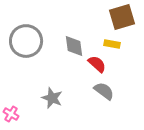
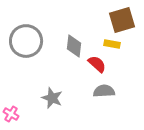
brown square: moved 3 px down
gray diamond: rotated 15 degrees clockwise
gray semicircle: rotated 40 degrees counterclockwise
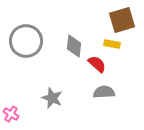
gray semicircle: moved 1 px down
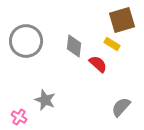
yellow rectangle: rotated 21 degrees clockwise
red semicircle: moved 1 px right
gray semicircle: moved 17 px right, 15 px down; rotated 45 degrees counterclockwise
gray star: moved 7 px left, 2 px down
pink cross: moved 8 px right, 3 px down
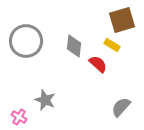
yellow rectangle: moved 1 px down
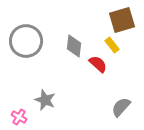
yellow rectangle: rotated 21 degrees clockwise
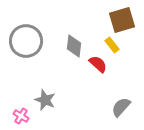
pink cross: moved 2 px right, 1 px up
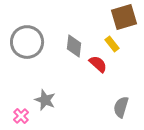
brown square: moved 2 px right, 3 px up
gray circle: moved 1 px right, 1 px down
yellow rectangle: moved 1 px up
gray semicircle: rotated 25 degrees counterclockwise
pink cross: rotated 14 degrees clockwise
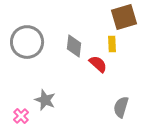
yellow rectangle: rotated 35 degrees clockwise
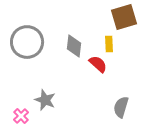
yellow rectangle: moved 3 px left
